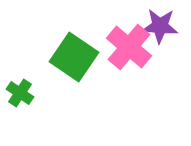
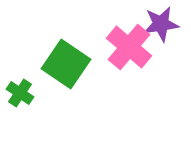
purple star: moved 1 px right, 2 px up; rotated 12 degrees counterclockwise
green square: moved 8 px left, 7 px down
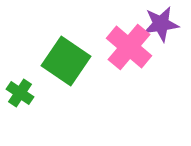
green square: moved 3 px up
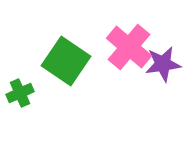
purple star: moved 2 px right, 40 px down
green cross: rotated 32 degrees clockwise
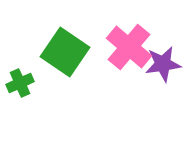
green square: moved 1 px left, 9 px up
green cross: moved 10 px up
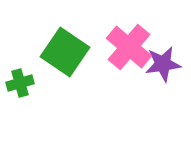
green cross: rotated 8 degrees clockwise
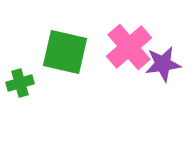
pink cross: rotated 9 degrees clockwise
green square: rotated 21 degrees counterclockwise
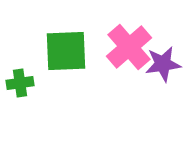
green square: moved 1 px right, 1 px up; rotated 15 degrees counterclockwise
green cross: rotated 8 degrees clockwise
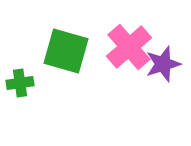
green square: rotated 18 degrees clockwise
purple star: rotated 9 degrees counterclockwise
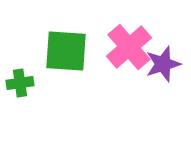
green square: rotated 12 degrees counterclockwise
